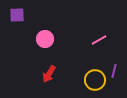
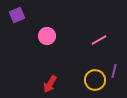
purple square: rotated 21 degrees counterclockwise
pink circle: moved 2 px right, 3 px up
red arrow: moved 1 px right, 10 px down
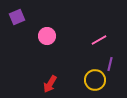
purple square: moved 2 px down
purple line: moved 4 px left, 7 px up
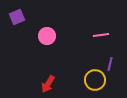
pink line: moved 2 px right, 5 px up; rotated 21 degrees clockwise
red arrow: moved 2 px left
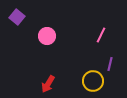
purple square: rotated 28 degrees counterclockwise
pink line: rotated 56 degrees counterclockwise
yellow circle: moved 2 px left, 1 px down
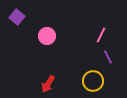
purple line: moved 2 px left, 7 px up; rotated 40 degrees counterclockwise
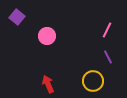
pink line: moved 6 px right, 5 px up
red arrow: rotated 126 degrees clockwise
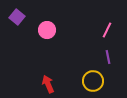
pink circle: moved 6 px up
purple line: rotated 16 degrees clockwise
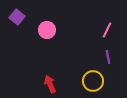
red arrow: moved 2 px right
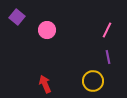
red arrow: moved 5 px left
